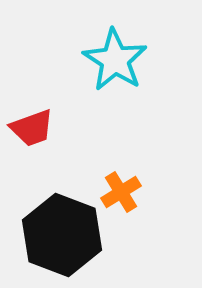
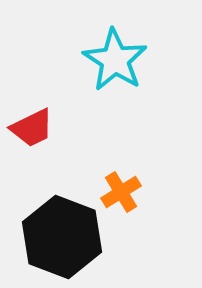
red trapezoid: rotated 6 degrees counterclockwise
black hexagon: moved 2 px down
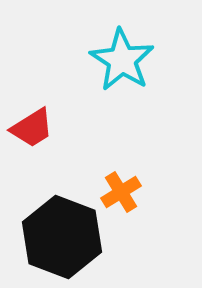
cyan star: moved 7 px right
red trapezoid: rotated 6 degrees counterclockwise
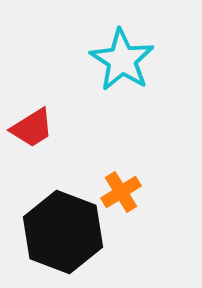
black hexagon: moved 1 px right, 5 px up
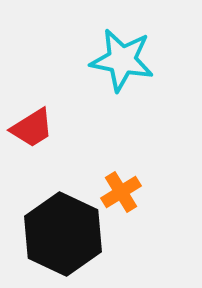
cyan star: rotated 22 degrees counterclockwise
black hexagon: moved 2 px down; rotated 4 degrees clockwise
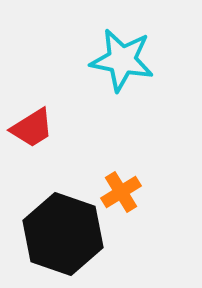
black hexagon: rotated 6 degrees counterclockwise
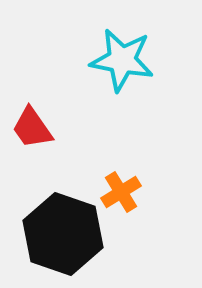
red trapezoid: rotated 87 degrees clockwise
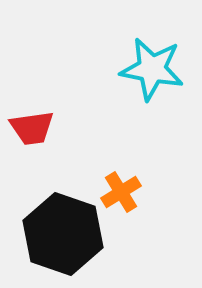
cyan star: moved 30 px right, 9 px down
red trapezoid: rotated 63 degrees counterclockwise
